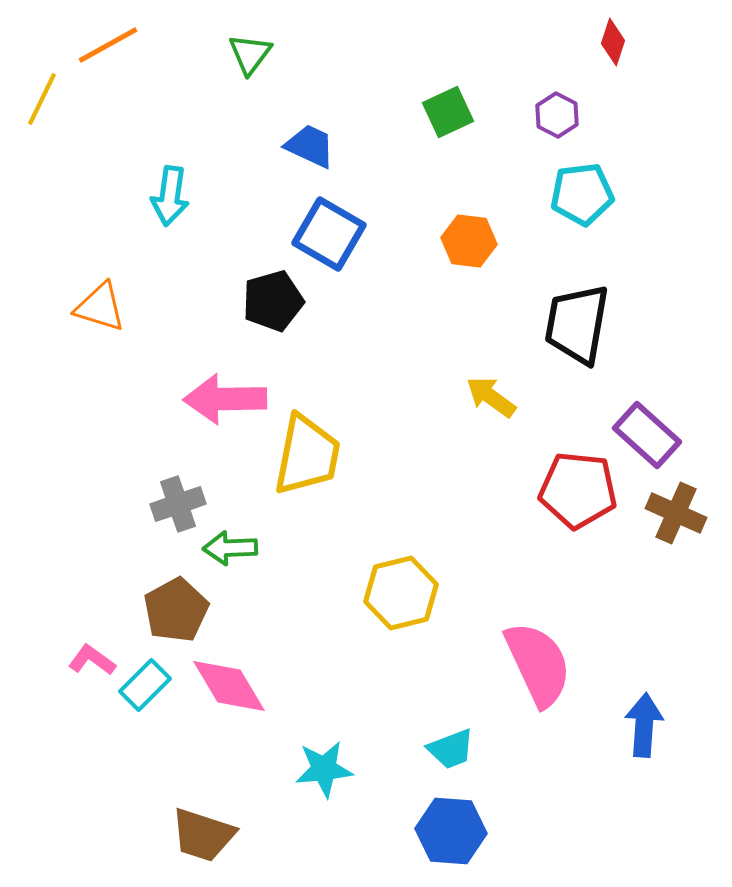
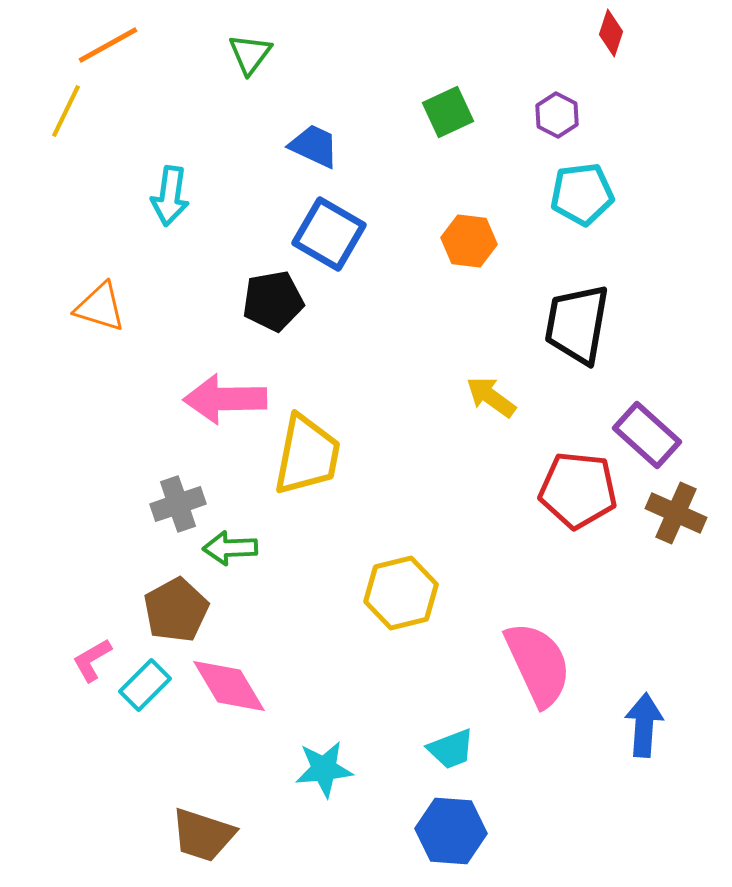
red diamond: moved 2 px left, 9 px up
yellow line: moved 24 px right, 12 px down
blue trapezoid: moved 4 px right
black pentagon: rotated 6 degrees clockwise
pink L-shape: rotated 66 degrees counterclockwise
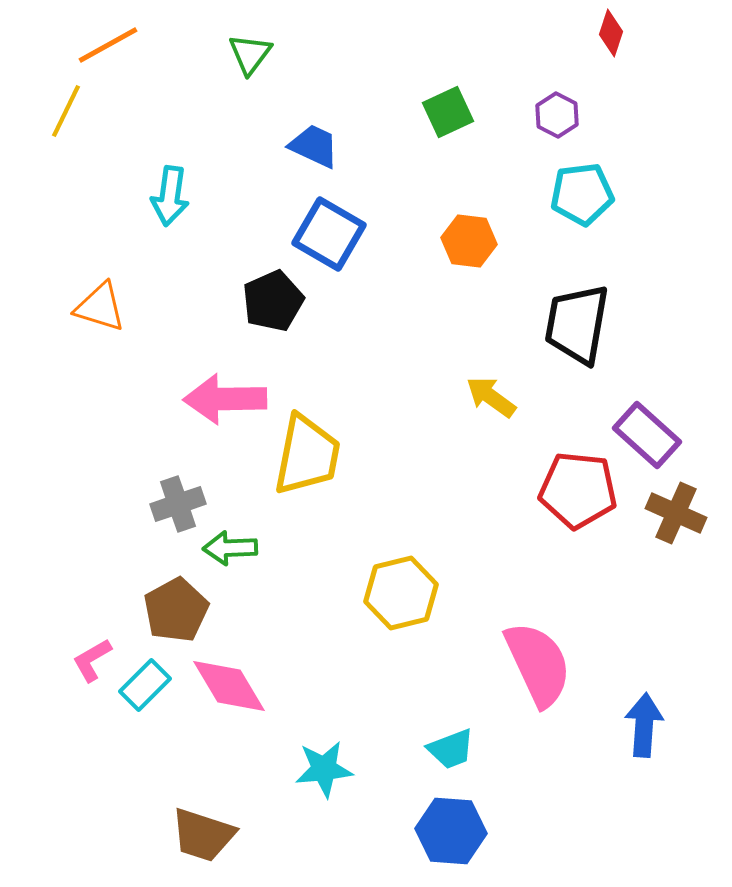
black pentagon: rotated 14 degrees counterclockwise
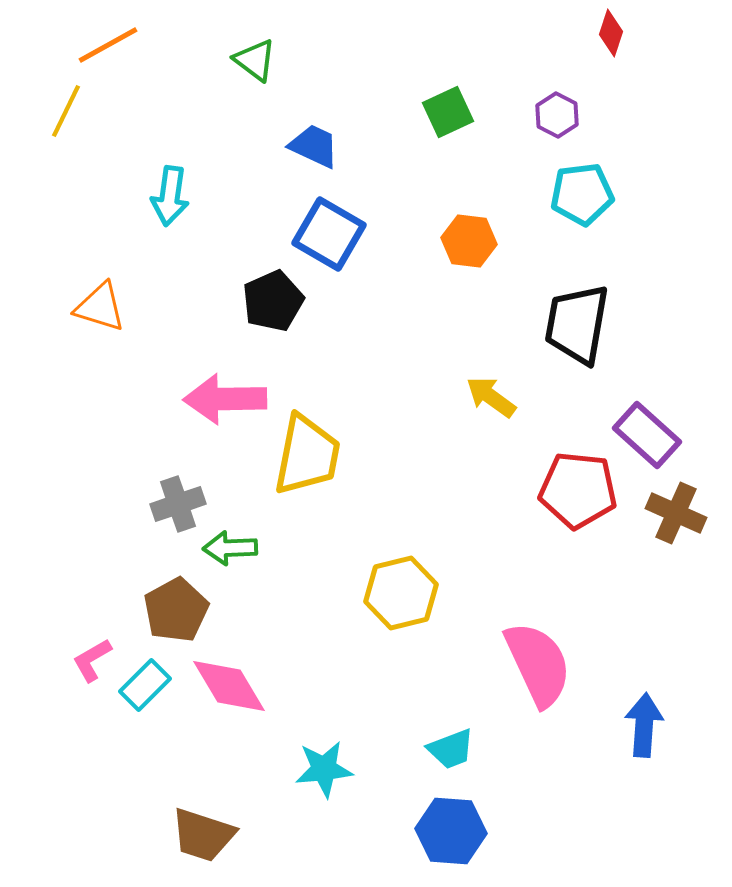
green triangle: moved 5 px right, 6 px down; rotated 30 degrees counterclockwise
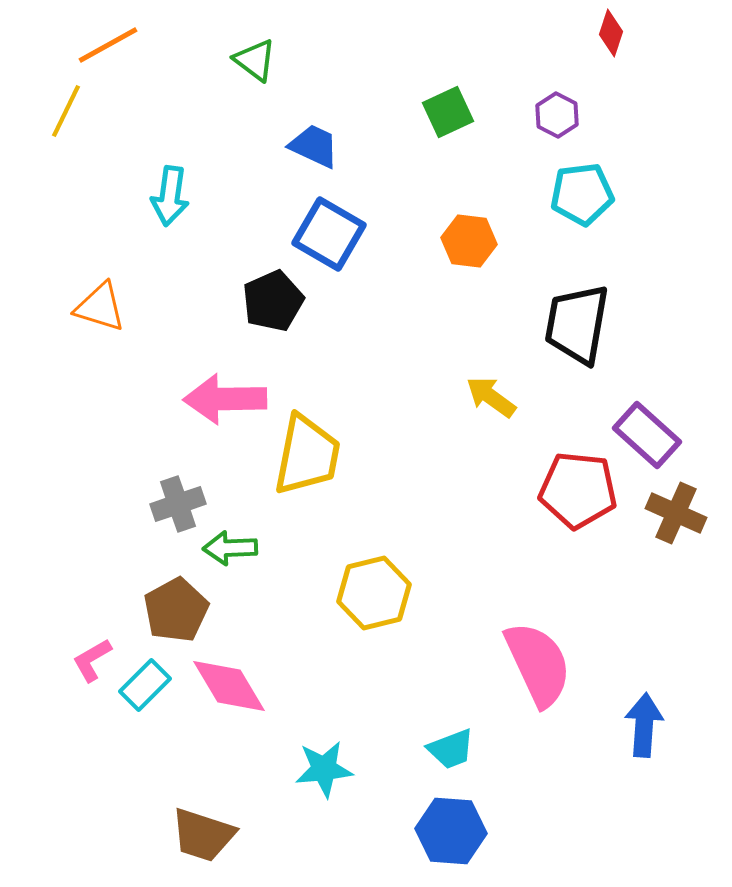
yellow hexagon: moved 27 px left
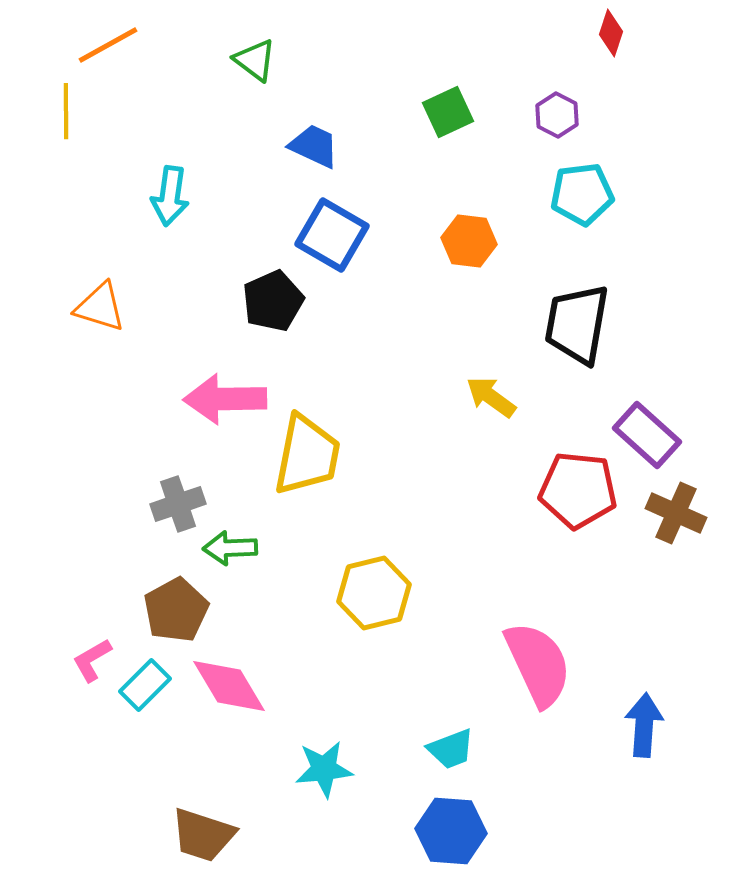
yellow line: rotated 26 degrees counterclockwise
blue square: moved 3 px right, 1 px down
